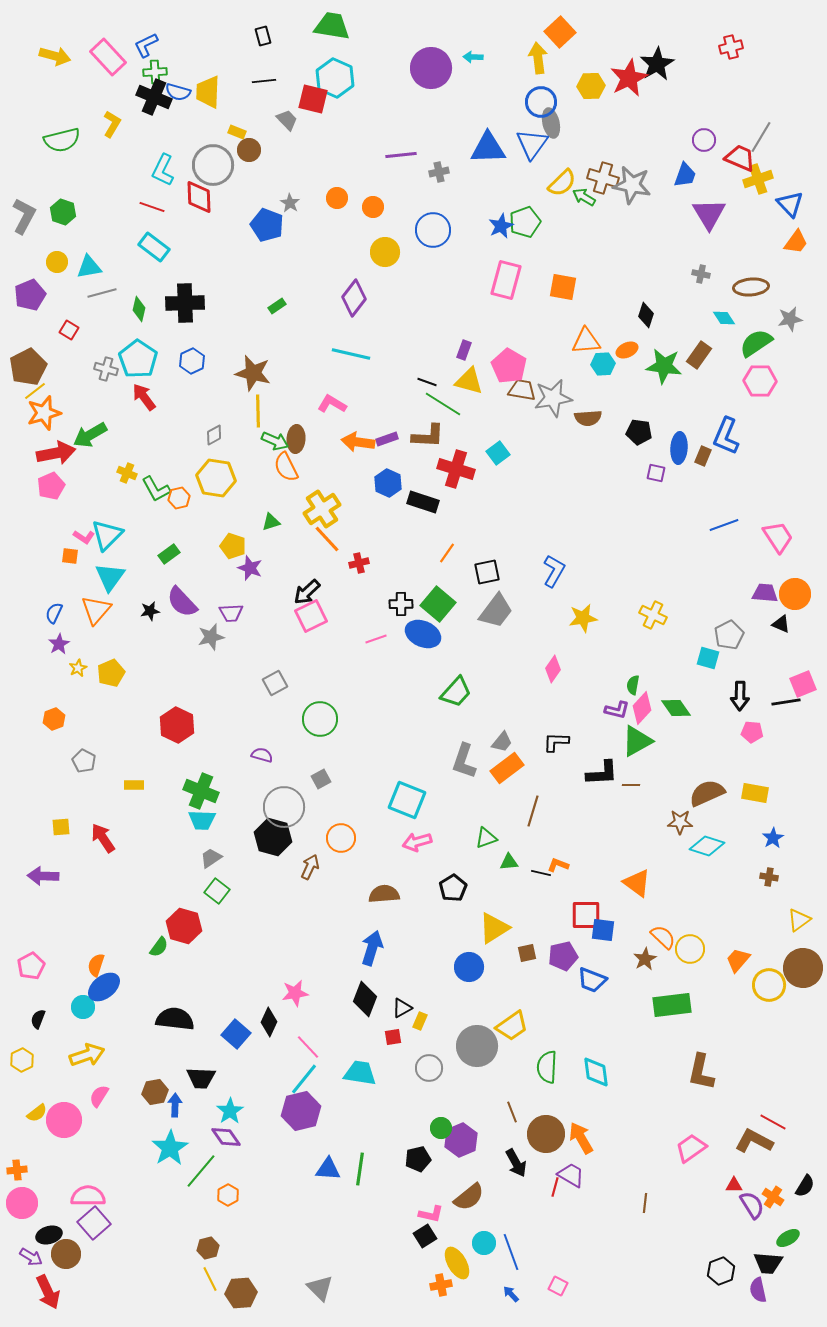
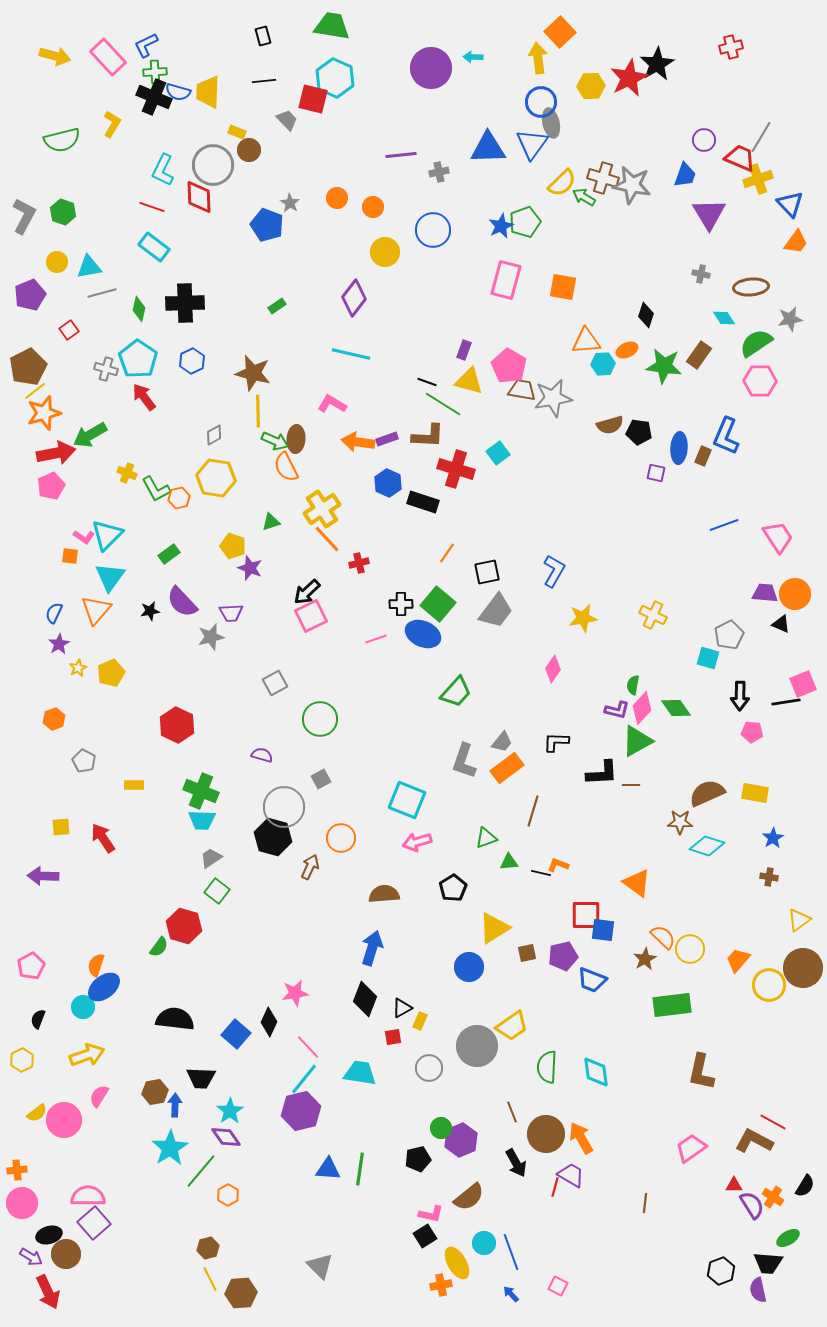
red square at (69, 330): rotated 24 degrees clockwise
brown semicircle at (588, 418): moved 22 px right, 7 px down; rotated 12 degrees counterclockwise
gray triangle at (320, 1288): moved 22 px up
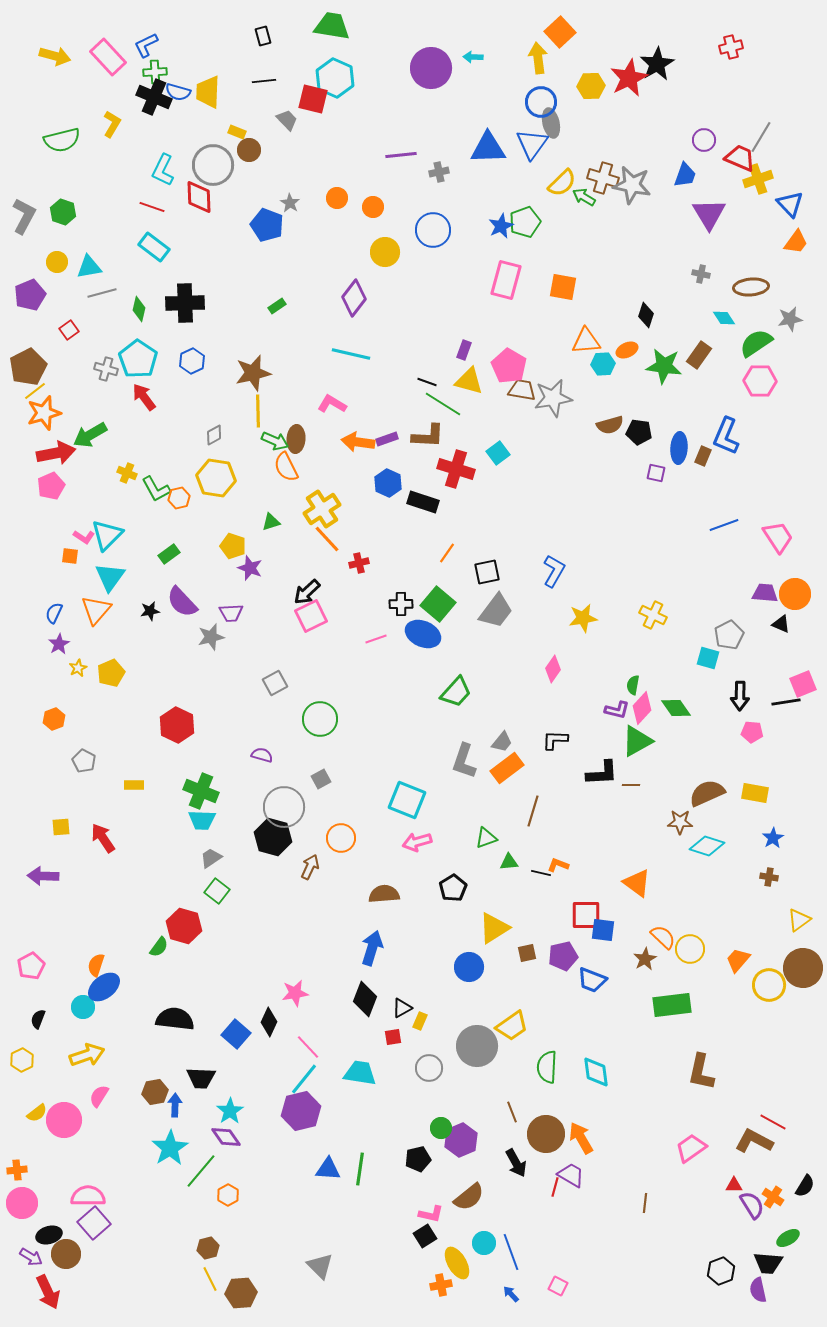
brown star at (253, 373): rotated 27 degrees counterclockwise
black L-shape at (556, 742): moved 1 px left, 2 px up
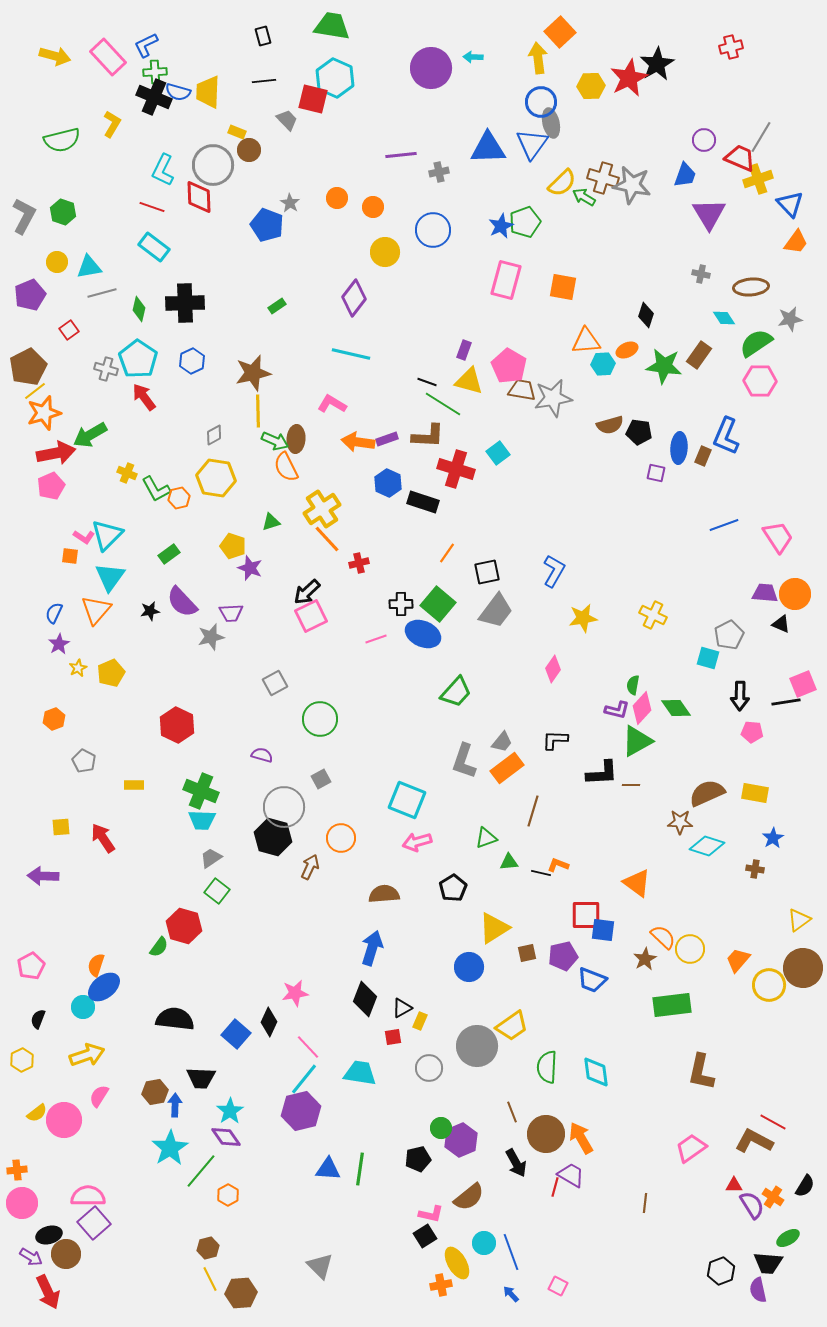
brown cross at (769, 877): moved 14 px left, 8 px up
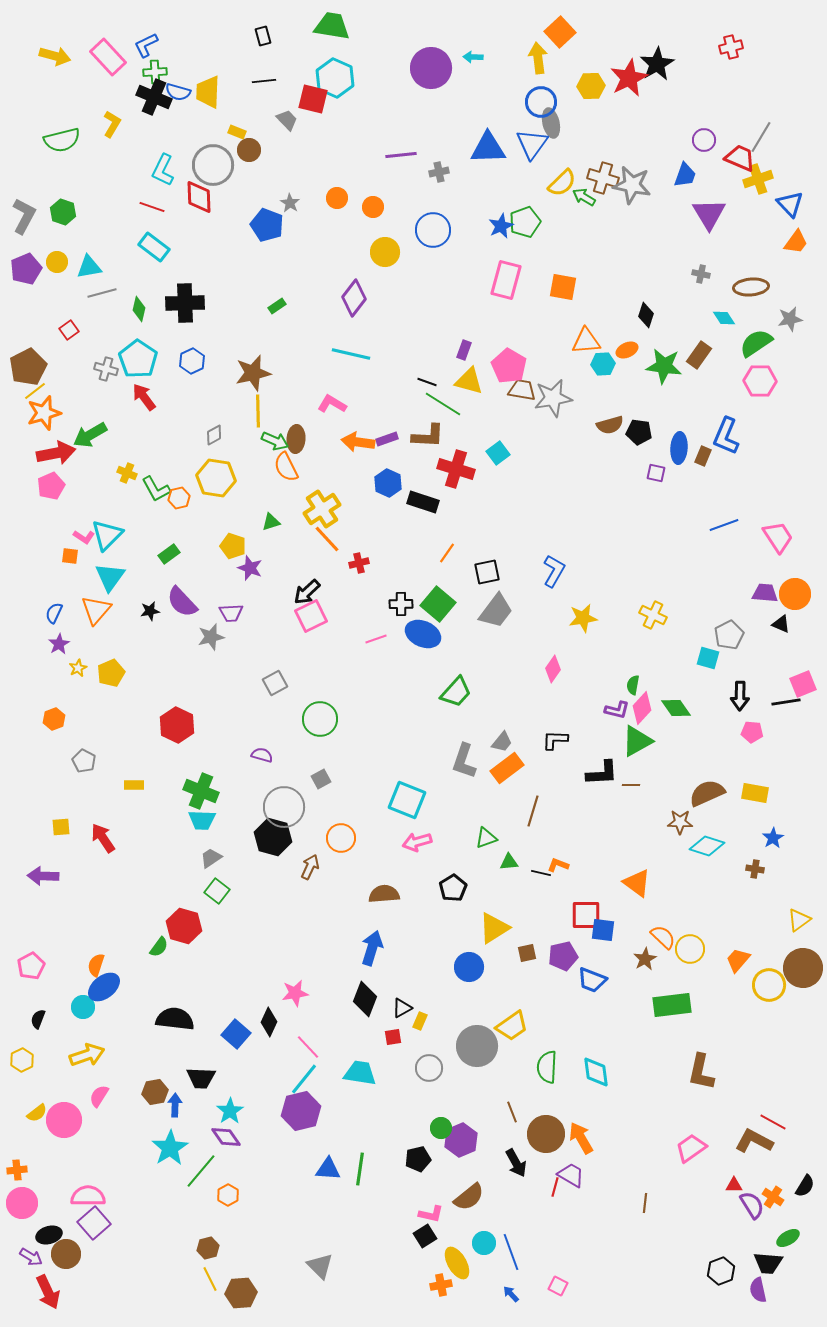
purple pentagon at (30, 295): moved 4 px left, 26 px up
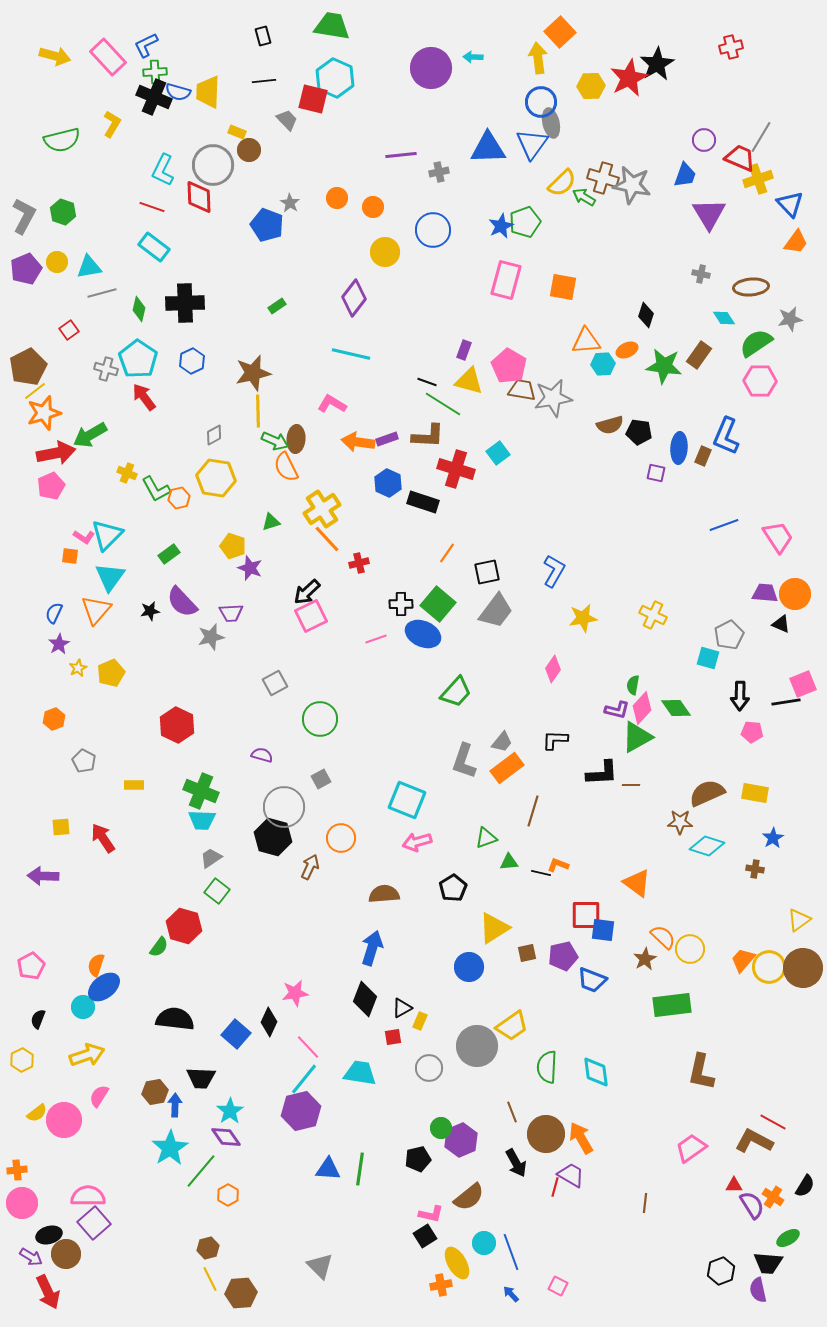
green triangle at (637, 741): moved 4 px up
orange trapezoid at (738, 960): moved 5 px right
yellow circle at (769, 985): moved 18 px up
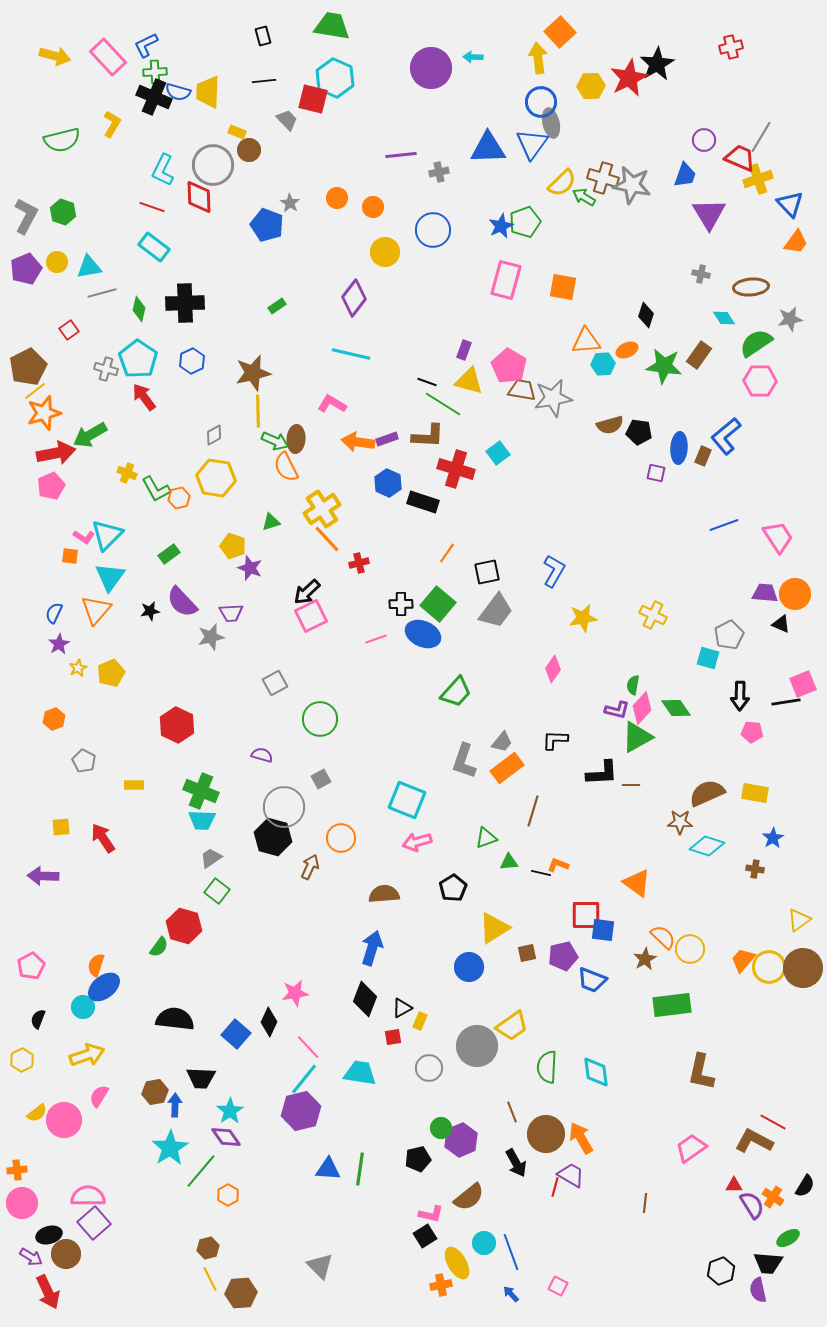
gray L-shape at (24, 216): moved 2 px right
blue L-shape at (726, 436): rotated 27 degrees clockwise
